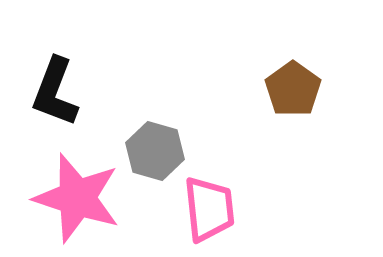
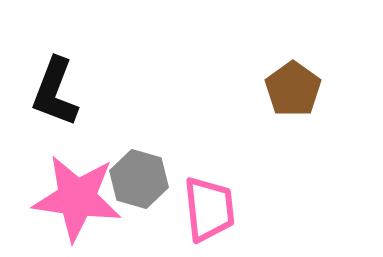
gray hexagon: moved 16 px left, 28 px down
pink star: rotated 10 degrees counterclockwise
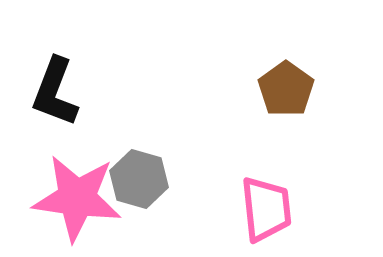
brown pentagon: moved 7 px left
pink trapezoid: moved 57 px right
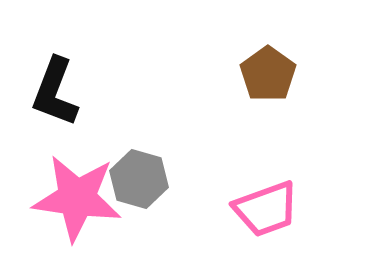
brown pentagon: moved 18 px left, 15 px up
pink trapezoid: rotated 76 degrees clockwise
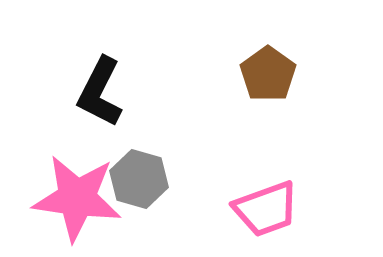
black L-shape: moved 45 px right; rotated 6 degrees clockwise
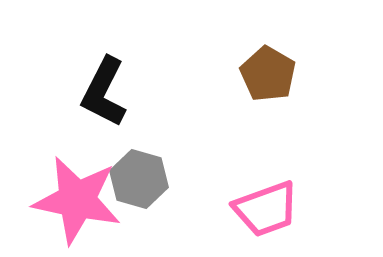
brown pentagon: rotated 6 degrees counterclockwise
black L-shape: moved 4 px right
pink star: moved 2 px down; rotated 4 degrees clockwise
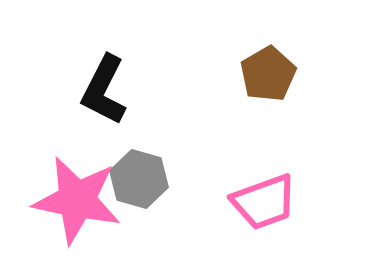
brown pentagon: rotated 12 degrees clockwise
black L-shape: moved 2 px up
pink trapezoid: moved 2 px left, 7 px up
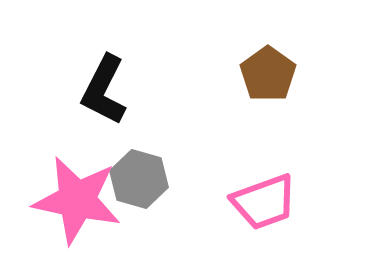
brown pentagon: rotated 6 degrees counterclockwise
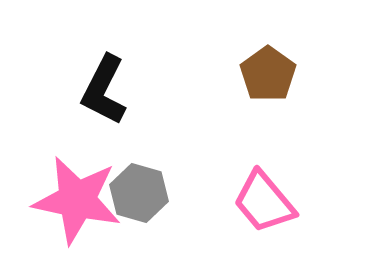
gray hexagon: moved 14 px down
pink trapezoid: rotated 70 degrees clockwise
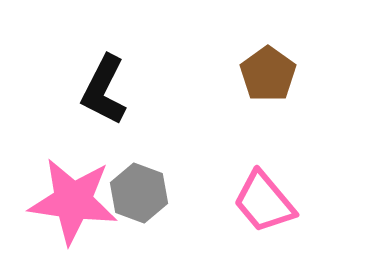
gray hexagon: rotated 4 degrees clockwise
pink star: moved 4 px left, 1 px down; rotated 4 degrees counterclockwise
